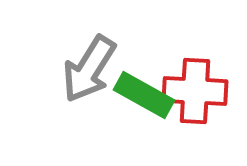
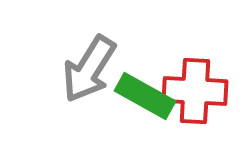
green rectangle: moved 1 px right, 1 px down
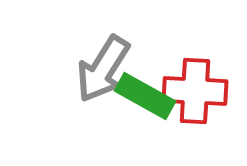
gray arrow: moved 14 px right
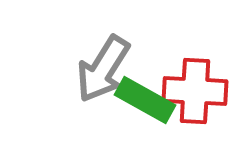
green rectangle: moved 4 px down
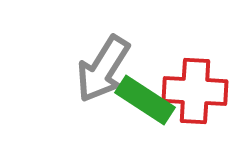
green rectangle: rotated 4 degrees clockwise
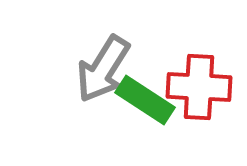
red cross: moved 4 px right, 4 px up
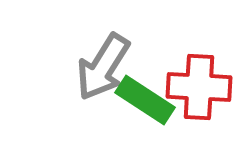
gray arrow: moved 2 px up
